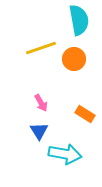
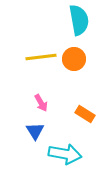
yellow line: moved 9 px down; rotated 12 degrees clockwise
blue triangle: moved 4 px left
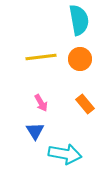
orange circle: moved 6 px right
orange rectangle: moved 10 px up; rotated 18 degrees clockwise
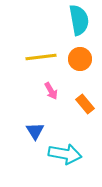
pink arrow: moved 10 px right, 12 px up
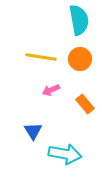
yellow line: rotated 16 degrees clockwise
pink arrow: moved 1 px up; rotated 96 degrees clockwise
blue triangle: moved 2 px left
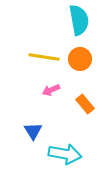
yellow line: moved 3 px right
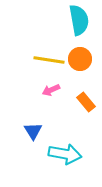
yellow line: moved 5 px right, 3 px down
orange rectangle: moved 1 px right, 2 px up
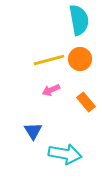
yellow line: rotated 24 degrees counterclockwise
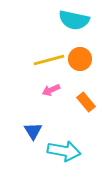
cyan semicircle: moved 5 px left; rotated 112 degrees clockwise
cyan arrow: moved 1 px left, 3 px up
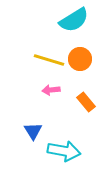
cyan semicircle: rotated 44 degrees counterclockwise
yellow line: rotated 32 degrees clockwise
pink arrow: rotated 18 degrees clockwise
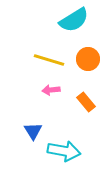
orange circle: moved 8 px right
